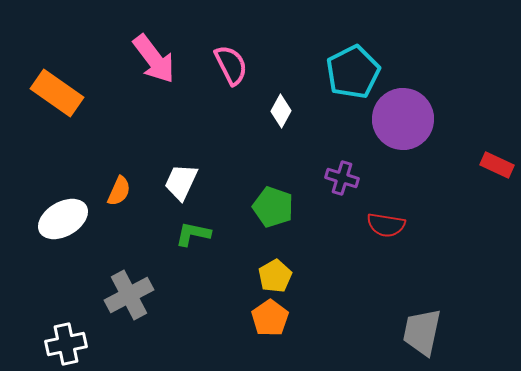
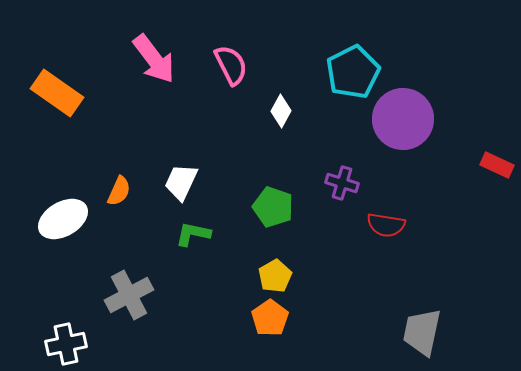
purple cross: moved 5 px down
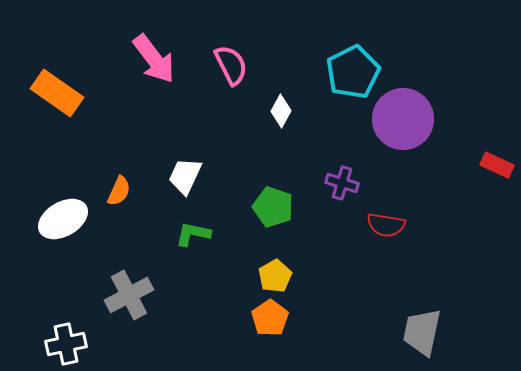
white trapezoid: moved 4 px right, 6 px up
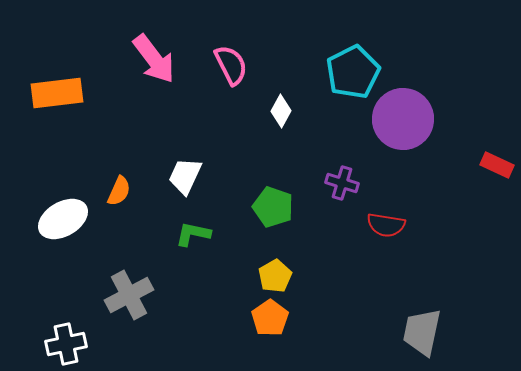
orange rectangle: rotated 42 degrees counterclockwise
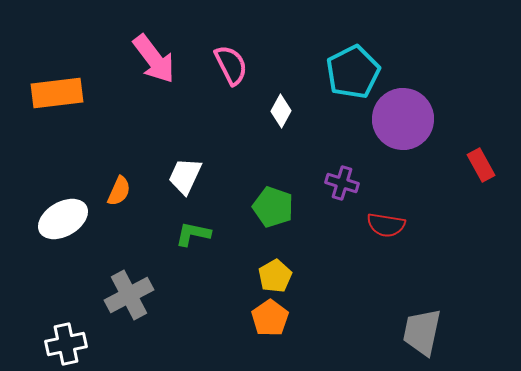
red rectangle: moved 16 px left; rotated 36 degrees clockwise
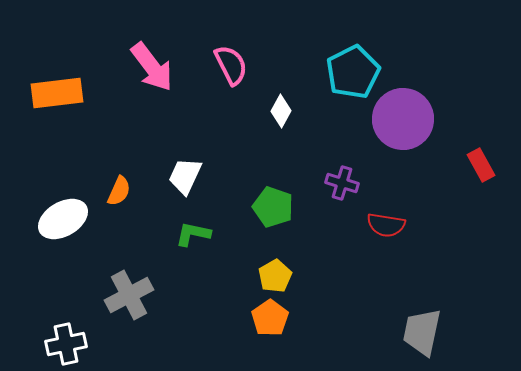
pink arrow: moved 2 px left, 8 px down
